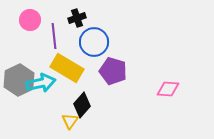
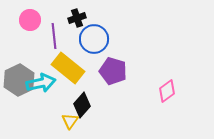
blue circle: moved 3 px up
yellow rectangle: moved 1 px right; rotated 8 degrees clockwise
pink diamond: moved 1 px left, 2 px down; rotated 40 degrees counterclockwise
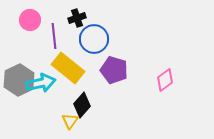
purple pentagon: moved 1 px right, 1 px up
pink diamond: moved 2 px left, 11 px up
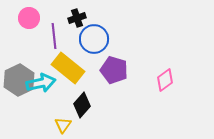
pink circle: moved 1 px left, 2 px up
yellow triangle: moved 7 px left, 4 px down
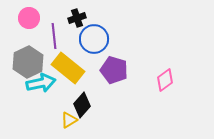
gray hexagon: moved 9 px right, 18 px up
yellow triangle: moved 6 px right, 5 px up; rotated 24 degrees clockwise
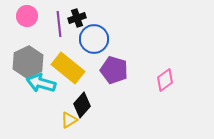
pink circle: moved 2 px left, 2 px up
purple line: moved 5 px right, 12 px up
cyan arrow: rotated 152 degrees counterclockwise
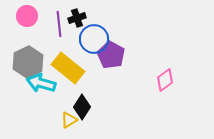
purple pentagon: moved 3 px left, 15 px up; rotated 12 degrees clockwise
black diamond: moved 2 px down; rotated 10 degrees counterclockwise
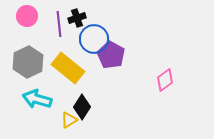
cyan arrow: moved 4 px left, 16 px down
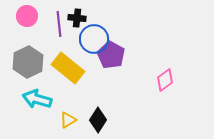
black cross: rotated 24 degrees clockwise
black diamond: moved 16 px right, 13 px down
yellow triangle: moved 1 px left
